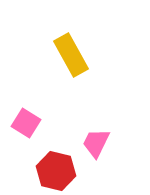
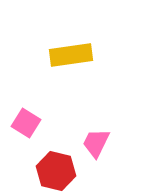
yellow rectangle: rotated 69 degrees counterclockwise
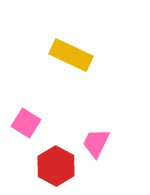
yellow rectangle: rotated 33 degrees clockwise
red hexagon: moved 5 px up; rotated 15 degrees clockwise
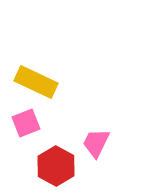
yellow rectangle: moved 35 px left, 27 px down
pink square: rotated 36 degrees clockwise
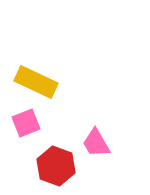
pink trapezoid: rotated 56 degrees counterclockwise
red hexagon: rotated 9 degrees counterclockwise
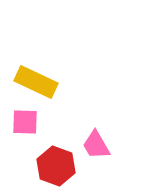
pink square: moved 1 px left, 1 px up; rotated 24 degrees clockwise
pink trapezoid: moved 2 px down
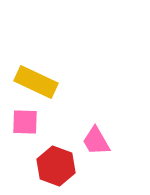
pink trapezoid: moved 4 px up
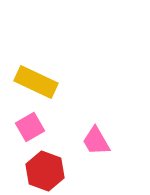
pink square: moved 5 px right, 5 px down; rotated 32 degrees counterclockwise
red hexagon: moved 11 px left, 5 px down
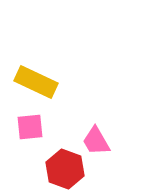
pink square: rotated 24 degrees clockwise
red hexagon: moved 20 px right, 2 px up
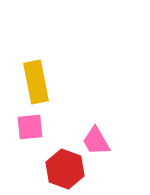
yellow rectangle: rotated 54 degrees clockwise
